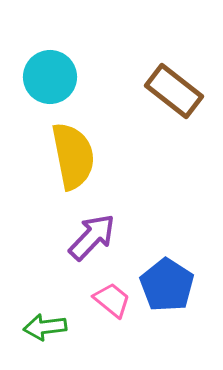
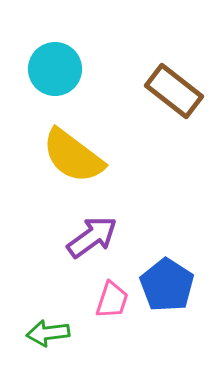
cyan circle: moved 5 px right, 8 px up
yellow semicircle: rotated 138 degrees clockwise
purple arrow: rotated 10 degrees clockwise
pink trapezoid: rotated 69 degrees clockwise
green arrow: moved 3 px right, 6 px down
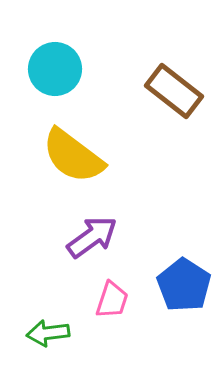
blue pentagon: moved 17 px right
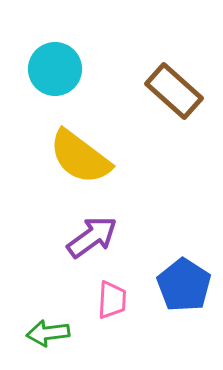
brown rectangle: rotated 4 degrees clockwise
yellow semicircle: moved 7 px right, 1 px down
pink trapezoid: rotated 15 degrees counterclockwise
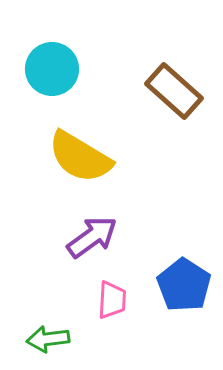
cyan circle: moved 3 px left
yellow semicircle: rotated 6 degrees counterclockwise
green arrow: moved 6 px down
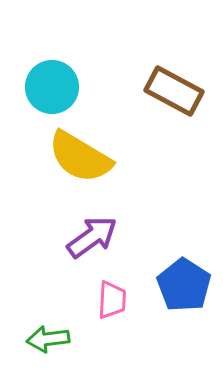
cyan circle: moved 18 px down
brown rectangle: rotated 14 degrees counterclockwise
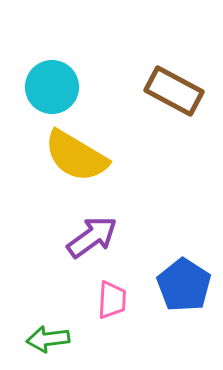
yellow semicircle: moved 4 px left, 1 px up
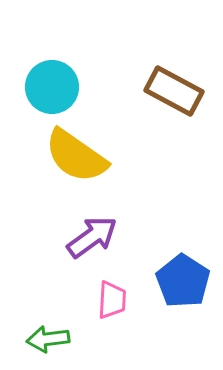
yellow semicircle: rotated 4 degrees clockwise
blue pentagon: moved 1 px left, 4 px up
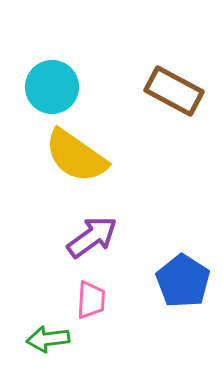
pink trapezoid: moved 21 px left
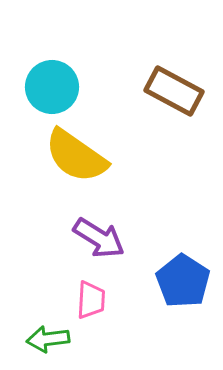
purple arrow: moved 7 px right, 1 px down; rotated 68 degrees clockwise
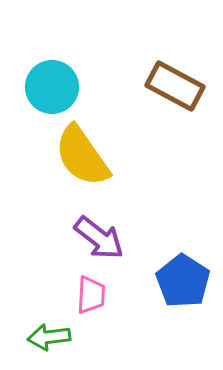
brown rectangle: moved 1 px right, 5 px up
yellow semicircle: moved 6 px right; rotated 20 degrees clockwise
purple arrow: rotated 6 degrees clockwise
pink trapezoid: moved 5 px up
green arrow: moved 1 px right, 2 px up
